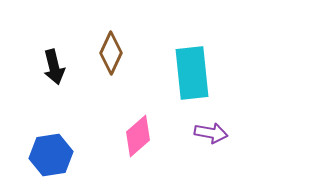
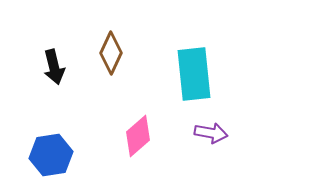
cyan rectangle: moved 2 px right, 1 px down
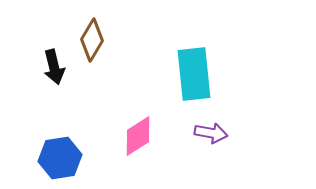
brown diamond: moved 19 px left, 13 px up; rotated 6 degrees clockwise
pink diamond: rotated 9 degrees clockwise
blue hexagon: moved 9 px right, 3 px down
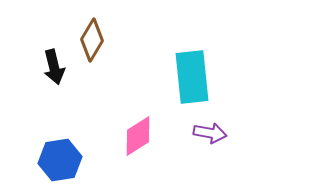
cyan rectangle: moved 2 px left, 3 px down
purple arrow: moved 1 px left
blue hexagon: moved 2 px down
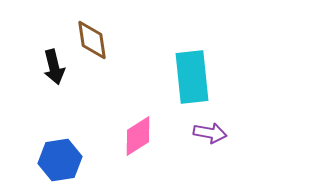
brown diamond: rotated 39 degrees counterclockwise
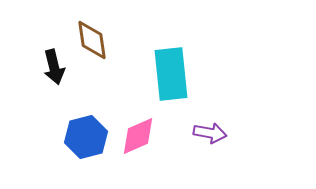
cyan rectangle: moved 21 px left, 3 px up
pink diamond: rotated 9 degrees clockwise
blue hexagon: moved 26 px right, 23 px up; rotated 6 degrees counterclockwise
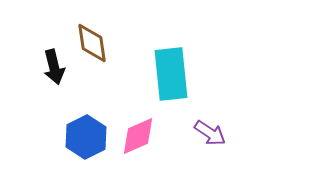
brown diamond: moved 3 px down
purple arrow: rotated 24 degrees clockwise
blue hexagon: rotated 12 degrees counterclockwise
